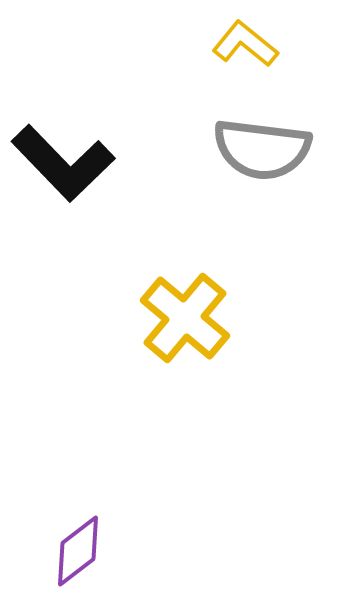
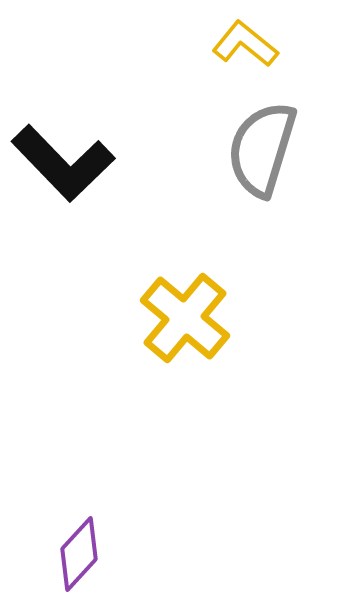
gray semicircle: rotated 100 degrees clockwise
purple diamond: moved 1 px right, 3 px down; rotated 10 degrees counterclockwise
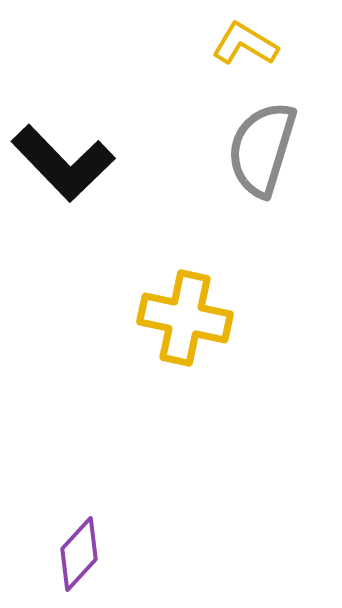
yellow L-shape: rotated 8 degrees counterclockwise
yellow cross: rotated 28 degrees counterclockwise
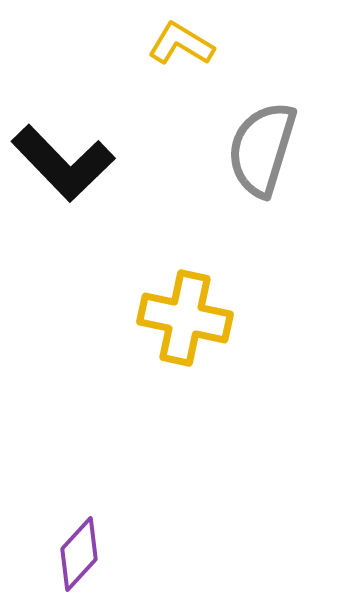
yellow L-shape: moved 64 px left
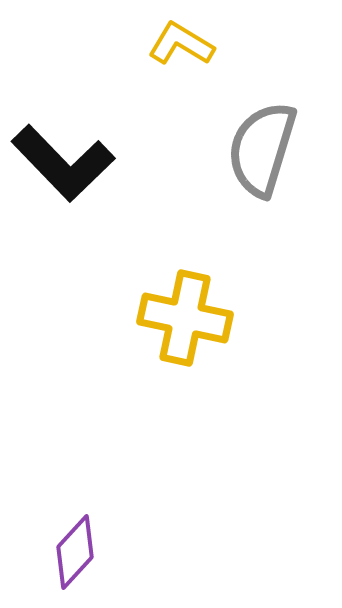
purple diamond: moved 4 px left, 2 px up
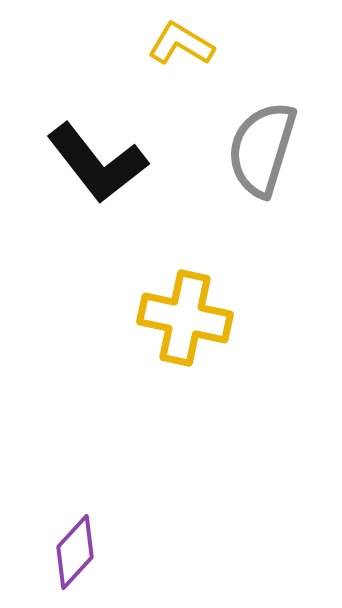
black L-shape: moved 34 px right; rotated 6 degrees clockwise
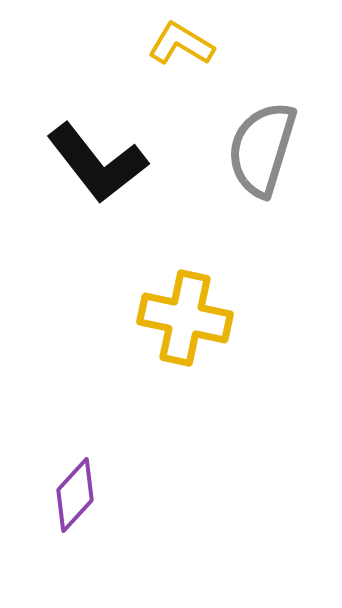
purple diamond: moved 57 px up
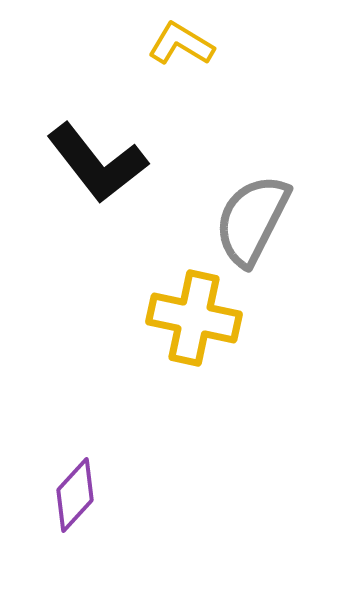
gray semicircle: moved 10 px left, 71 px down; rotated 10 degrees clockwise
yellow cross: moved 9 px right
